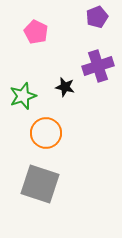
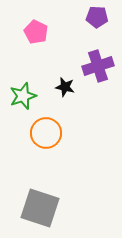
purple pentagon: rotated 25 degrees clockwise
gray square: moved 24 px down
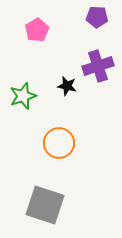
pink pentagon: moved 1 px right, 2 px up; rotated 15 degrees clockwise
black star: moved 2 px right, 1 px up
orange circle: moved 13 px right, 10 px down
gray square: moved 5 px right, 3 px up
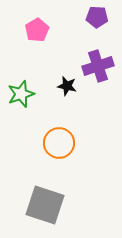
green star: moved 2 px left, 2 px up
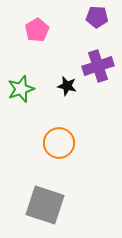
green star: moved 5 px up
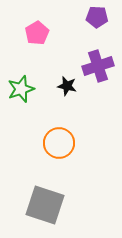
pink pentagon: moved 3 px down
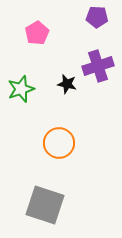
black star: moved 2 px up
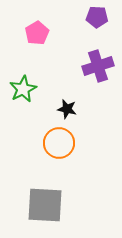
black star: moved 25 px down
green star: moved 2 px right; rotated 8 degrees counterclockwise
gray square: rotated 15 degrees counterclockwise
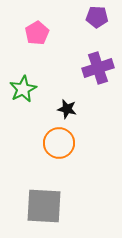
purple cross: moved 2 px down
gray square: moved 1 px left, 1 px down
